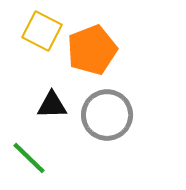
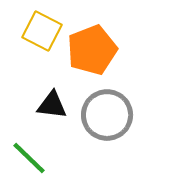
black triangle: rotated 8 degrees clockwise
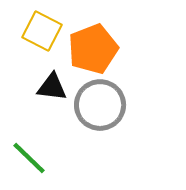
orange pentagon: moved 1 px right, 1 px up
black triangle: moved 18 px up
gray circle: moved 7 px left, 10 px up
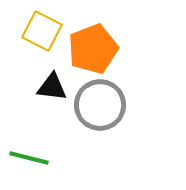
green line: rotated 30 degrees counterclockwise
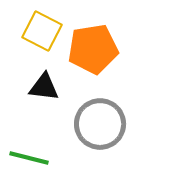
orange pentagon: rotated 12 degrees clockwise
black triangle: moved 8 px left
gray circle: moved 19 px down
